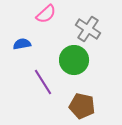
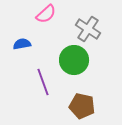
purple line: rotated 12 degrees clockwise
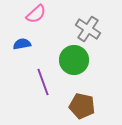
pink semicircle: moved 10 px left
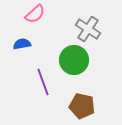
pink semicircle: moved 1 px left
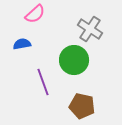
gray cross: moved 2 px right
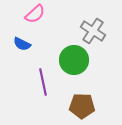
gray cross: moved 3 px right, 2 px down
blue semicircle: rotated 144 degrees counterclockwise
purple line: rotated 8 degrees clockwise
brown pentagon: rotated 10 degrees counterclockwise
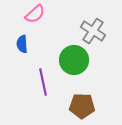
blue semicircle: rotated 60 degrees clockwise
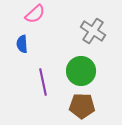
green circle: moved 7 px right, 11 px down
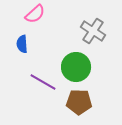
green circle: moved 5 px left, 4 px up
purple line: rotated 48 degrees counterclockwise
brown pentagon: moved 3 px left, 4 px up
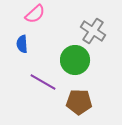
green circle: moved 1 px left, 7 px up
